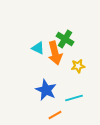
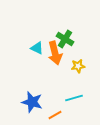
cyan triangle: moved 1 px left
blue star: moved 14 px left, 12 px down; rotated 10 degrees counterclockwise
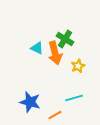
yellow star: rotated 16 degrees counterclockwise
blue star: moved 2 px left
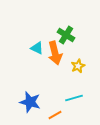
green cross: moved 1 px right, 4 px up
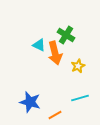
cyan triangle: moved 2 px right, 3 px up
cyan line: moved 6 px right
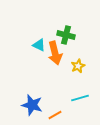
green cross: rotated 18 degrees counterclockwise
blue star: moved 2 px right, 3 px down
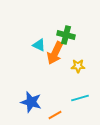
orange arrow: rotated 40 degrees clockwise
yellow star: rotated 24 degrees clockwise
blue star: moved 1 px left, 3 px up
